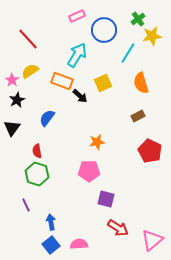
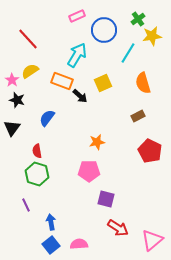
orange semicircle: moved 2 px right
black star: rotated 28 degrees counterclockwise
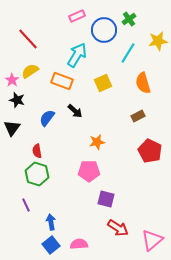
green cross: moved 9 px left
yellow star: moved 6 px right, 5 px down
black arrow: moved 5 px left, 15 px down
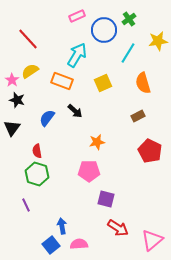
blue arrow: moved 11 px right, 4 px down
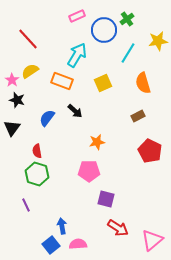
green cross: moved 2 px left
pink semicircle: moved 1 px left
